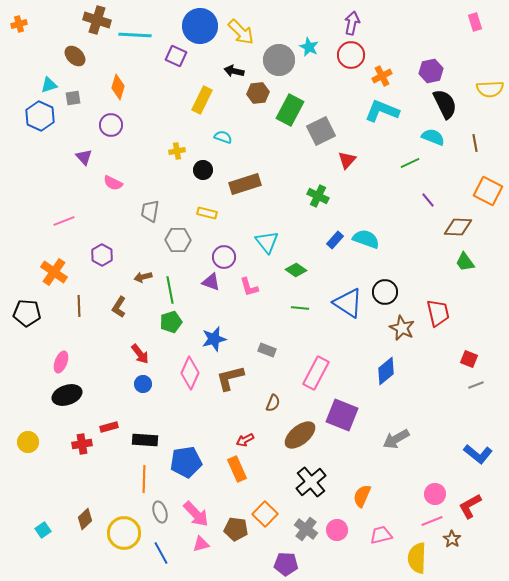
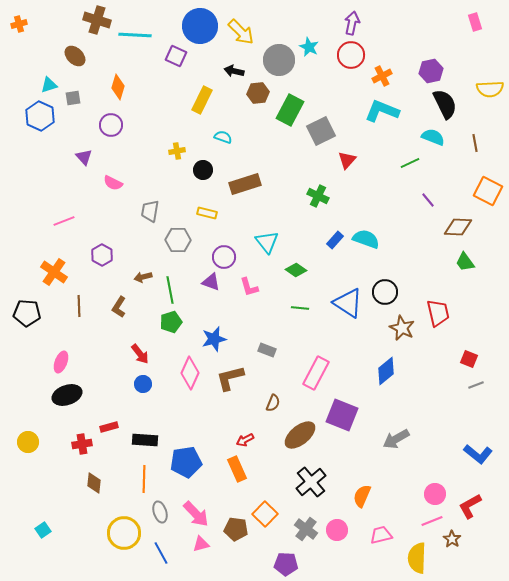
brown diamond at (85, 519): moved 9 px right, 36 px up; rotated 40 degrees counterclockwise
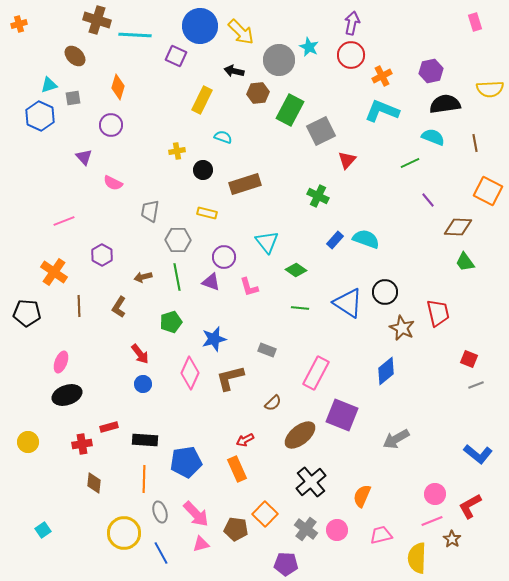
black semicircle at (445, 104): rotated 72 degrees counterclockwise
green line at (170, 290): moved 7 px right, 13 px up
brown semicircle at (273, 403): rotated 24 degrees clockwise
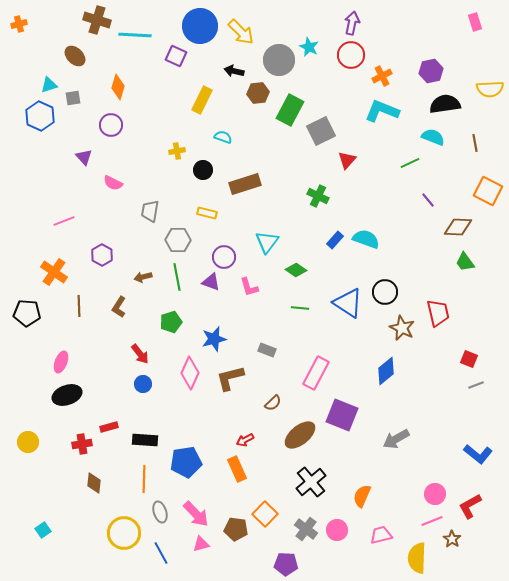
cyan triangle at (267, 242): rotated 15 degrees clockwise
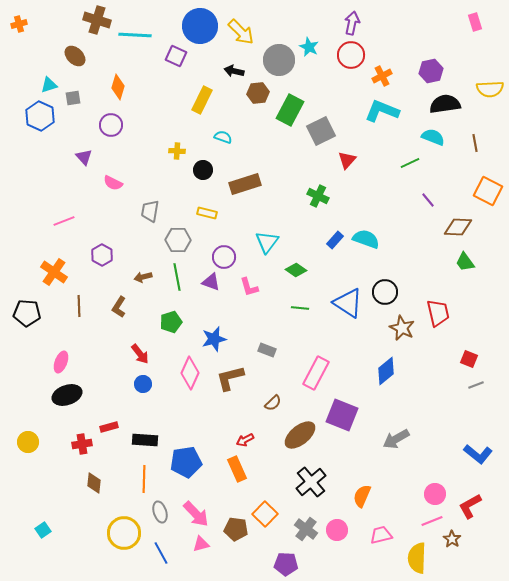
yellow cross at (177, 151): rotated 14 degrees clockwise
